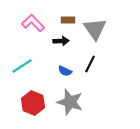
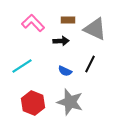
gray triangle: rotated 30 degrees counterclockwise
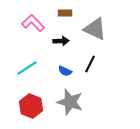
brown rectangle: moved 3 px left, 7 px up
cyan line: moved 5 px right, 2 px down
red hexagon: moved 2 px left, 3 px down
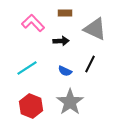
gray star: rotated 20 degrees clockwise
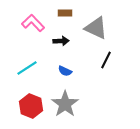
gray triangle: moved 1 px right, 1 px up
black line: moved 16 px right, 4 px up
gray star: moved 5 px left, 2 px down
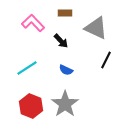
black arrow: rotated 49 degrees clockwise
blue semicircle: moved 1 px right, 1 px up
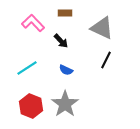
gray triangle: moved 6 px right
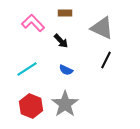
cyan line: moved 1 px down
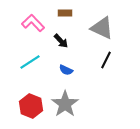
cyan line: moved 3 px right, 7 px up
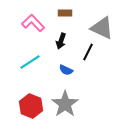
black arrow: rotated 63 degrees clockwise
black line: moved 18 px left, 8 px up
